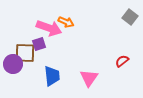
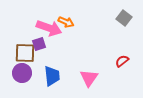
gray square: moved 6 px left, 1 px down
purple circle: moved 9 px right, 9 px down
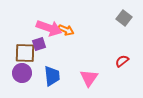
orange arrow: moved 8 px down
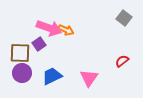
purple square: rotated 16 degrees counterclockwise
brown square: moved 5 px left
blue trapezoid: rotated 110 degrees counterclockwise
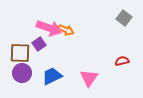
red semicircle: rotated 24 degrees clockwise
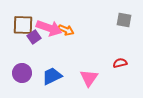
gray square: moved 2 px down; rotated 28 degrees counterclockwise
purple square: moved 5 px left, 7 px up
brown square: moved 3 px right, 28 px up
red semicircle: moved 2 px left, 2 px down
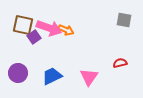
brown square: rotated 10 degrees clockwise
purple circle: moved 4 px left
pink triangle: moved 1 px up
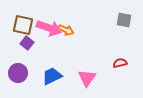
purple square: moved 7 px left, 6 px down; rotated 16 degrees counterclockwise
pink triangle: moved 2 px left, 1 px down
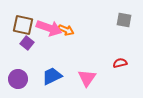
purple circle: moved 6 px down
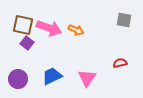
orange arrow: moved 10 px right
